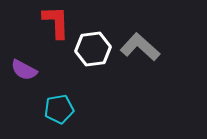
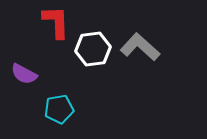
purple semicircle: moved 4 px down
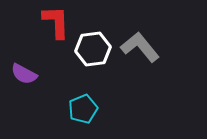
gray L-shape: rotated 9 degrees clockwise
cyan pentagon: moved 24 px right; rotated 12 degrees counterclockwise
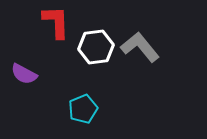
white hexagon: moved 3 px right, 2 px up
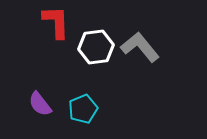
purple semicircle: moved 16 px right, 30 px down; rotated 24 degrees clockwise
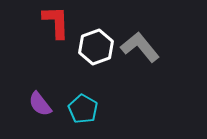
white hexagon: rotated 12 degrees counterclockwise
cyan pentagon: rotated 20 degrees counterclockwise
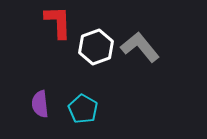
red L-shape: moved 2 px right
purple semicircle: rotated 32 degrees clockwise
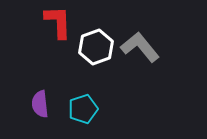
cyan pentagon: rotated 24 degrees clockwise
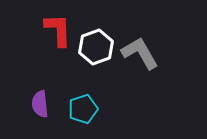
red L-shape: moved 8 px down
gray L-shape: moved 6 px down; rotated 9 degrees clockwise
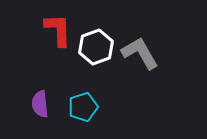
cyan pentagon: moved 2 px up
